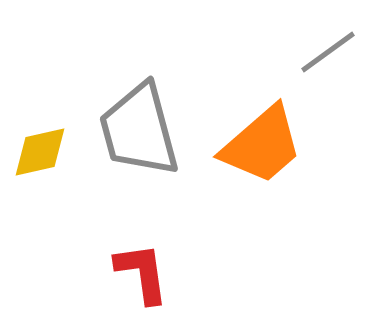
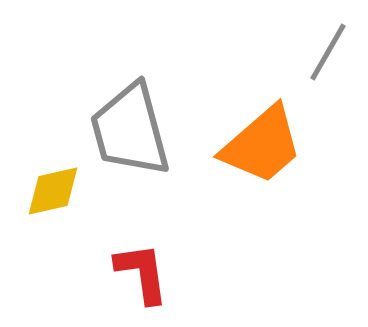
gray line: rotated 24 degrees counterclockwise
gray trapezoid: moved 9 px left
yellow diamond: moved 13 px right, 39 px down
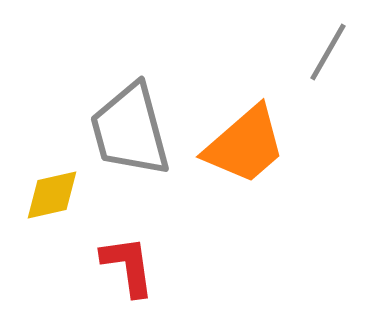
orange trapezoid: moved 17 px left
yellow diamond: moved 1 px left, 4 px down
red L-shape: moved 14 px left, 7 px up
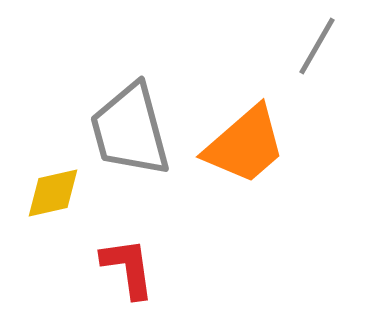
gray line: moved 11 px left, 6 px up
yellow diamond: moved 1 px right, 2 px up
red L-shape: moved 2 px down
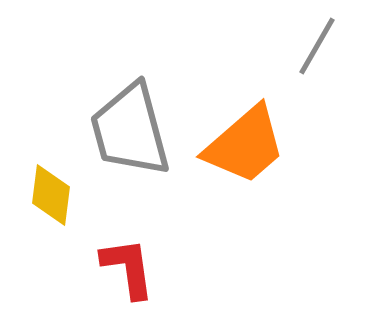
yellow diamond: moved 2 px left, 2 px down; rotated 70 degrees counterclockwise
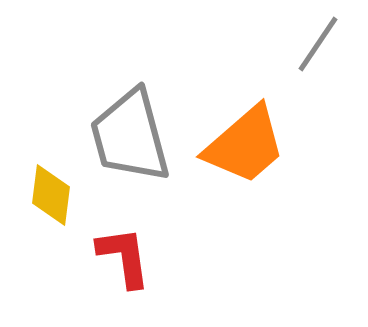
gray line: moved 1 px right, 2 px up; rotated 4 degrees clockwise
gray trapezoid: moved 6 px down
red L-shape: moved 4 px left, 11 px up
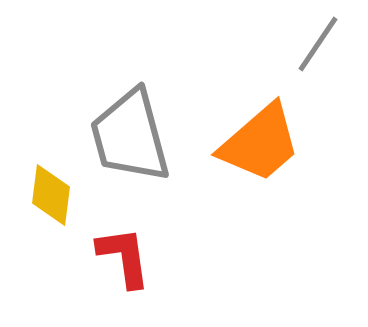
orange trapezoid: moved 15 px right, 2 px up
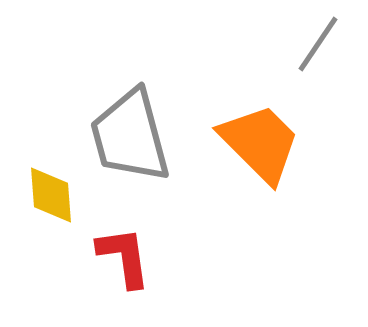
orange trapezoid: rotated 94 degrees counterclockwise
yellow diamond: rotated 12 degrees counterclockwise
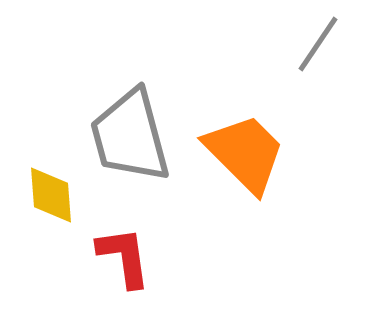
orange trapezoid: moved 15 px left, 10 px down
